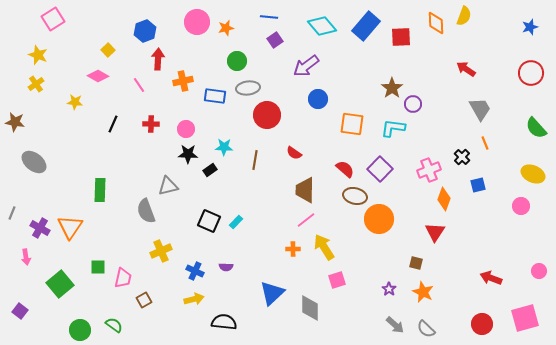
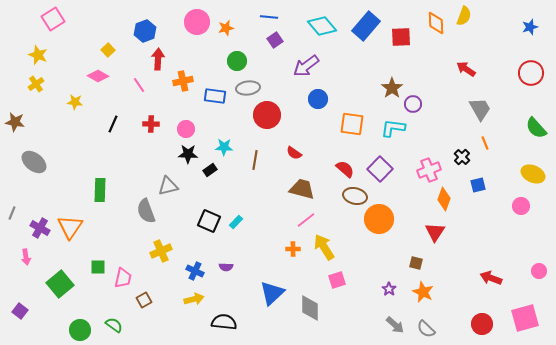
brown trapezoid at (305, 190): moved 3 px left, 1 px up; rotated 104 degrees clockwise
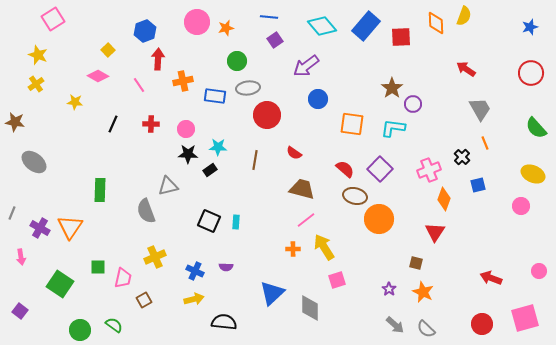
cyan star at (224, 147): moved 6 px left
cyan rectangle at (236, 222): rotated 40 degrees counterclockwise
yellow cross at (161, 251): moved 6 px left, 6 px down
pink arrow at (26, 257): moved 5 px left
green square at (60, 284): rotated 16 degrees counterclockwise
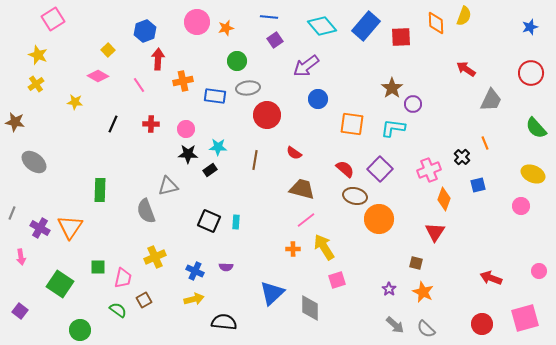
gray trapezoid at (480, 109): moved 11 px right, 9 px up; rotated 55 degrees clockwise
green semicircle at (114, 325): moved 4 px right, 15 px up
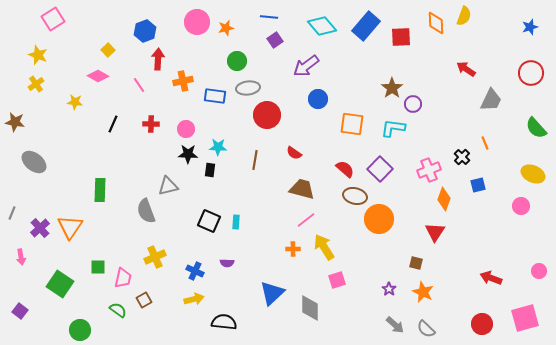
black rectangle at (210, 170): rotated 48 degrees counterclockwise
purple cross at (40, 228): rotated 18 degrees clockwise
purple semicircle at (226, 267): moved 1 px right, 4 px up
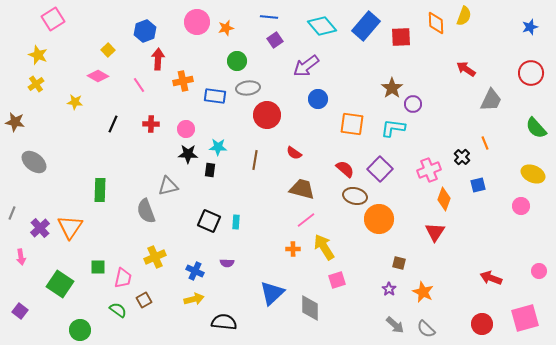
brown square at (416, 263): moved 17 px left
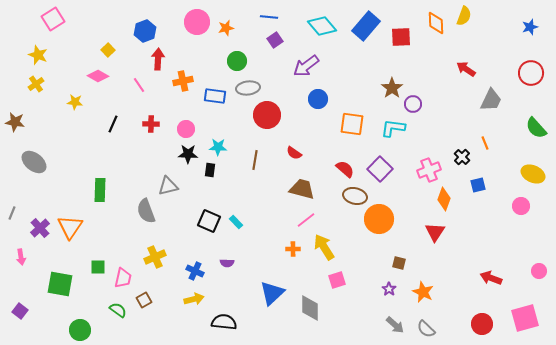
cyan rectangle at (236, 222): rotated 48 degrees counterclockwise
green square at (60, 284): rotated 24 degrees counterclockwise
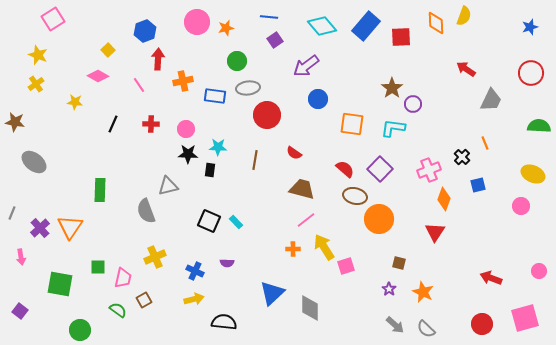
green semicircle at (536, 128): moved 3 px right, 2 px up; rotated 135 degrees clockwise
pink square at (337, 280): moved 9 px right, 14 px up
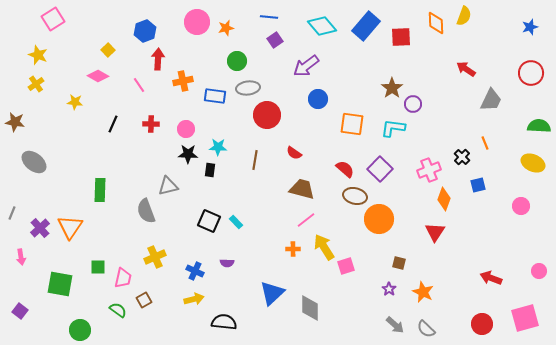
yellow ellipse at (533, 174): moved 11 px up
